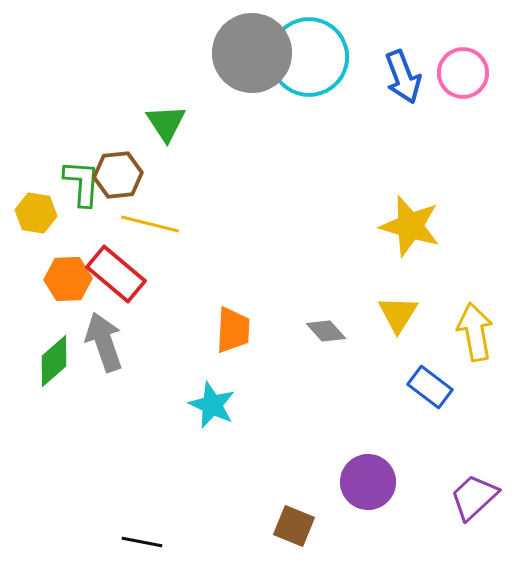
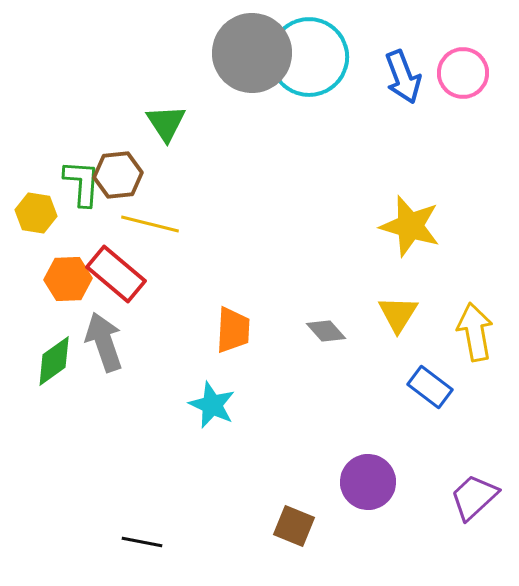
green diamond: rotated 6 degrees clockwise
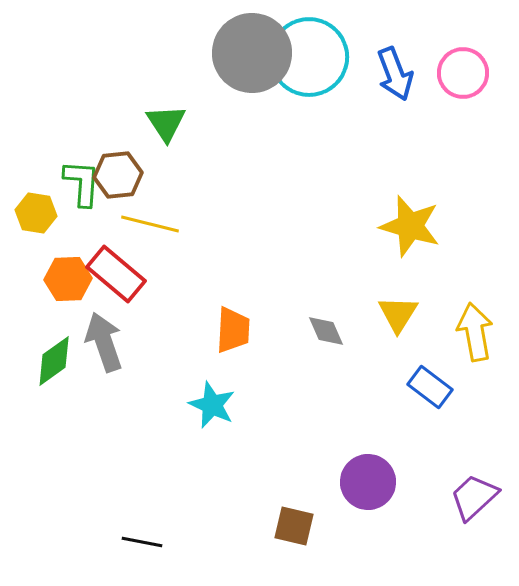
blue arrow: moved 8 px left, 3 px up
gray diamond: rotated 18 degrees clockwise
brown square: rotated 9 degrees counterclockwise
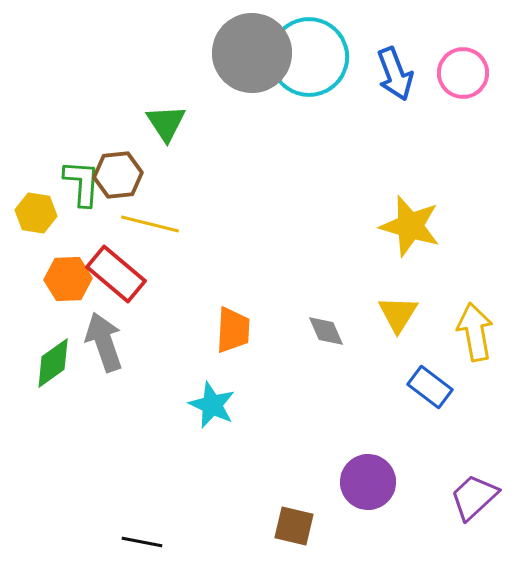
green diamond: moved 1 px left, 2 px down
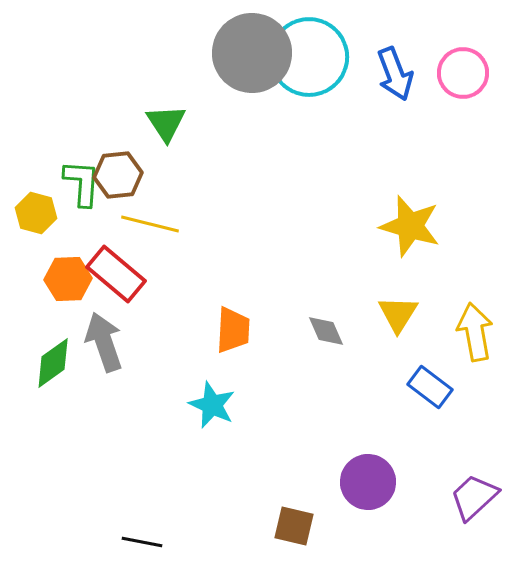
yellow hexagon: rotated 6 degrees clockwise
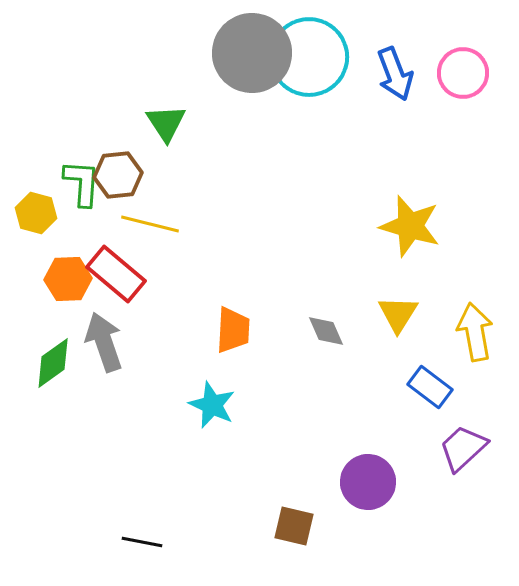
purple trapezoid: moved 11 px left, 49 px up
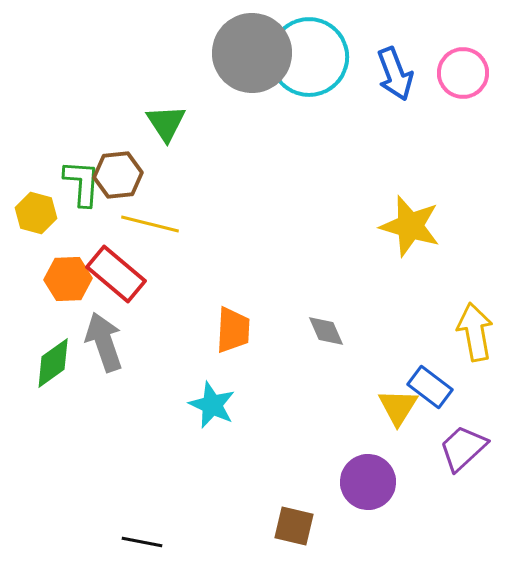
yellow triangle: moved 93 px down
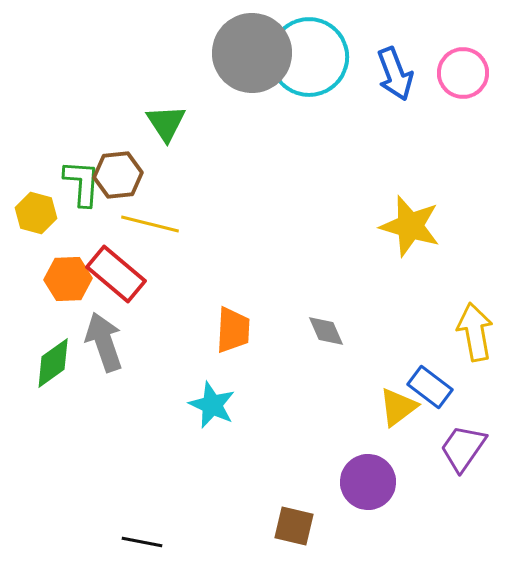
yellow triangle: rotated 21 degrees clockwise
purple trapezoid: rotated 12 degrees counterclockwise
